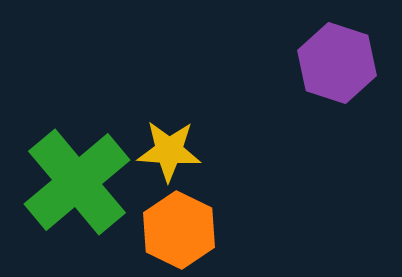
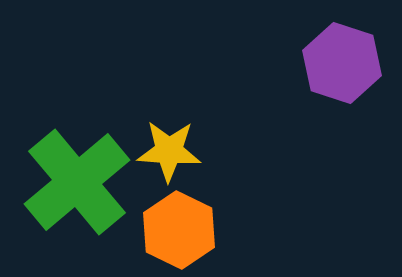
purple hexagon: moved 5 px right
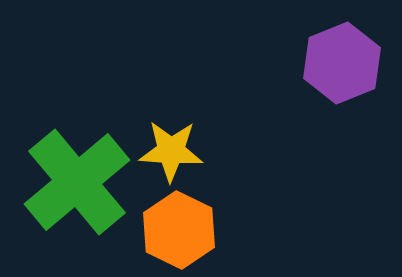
purple hexagon: rotated 20 degrees clockwise
yellow star: moved 2 px right
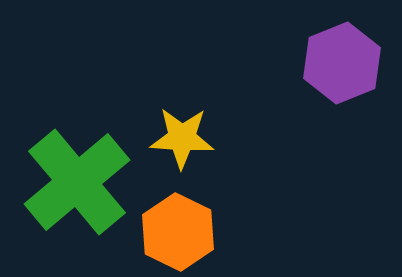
yellow star: moved 11 px right, 13 px up
orange hexagon: moved 1 px left, 2 px down
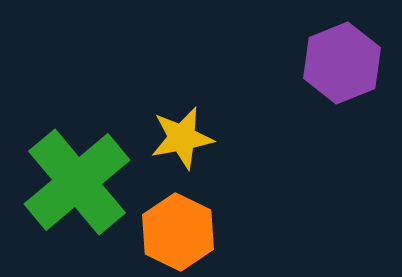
yellow star: rotated 14 degrees counterclockwise
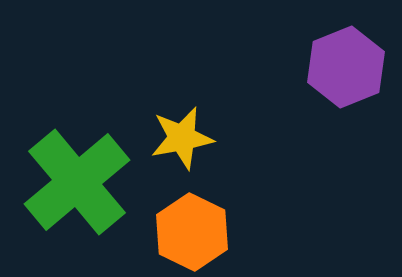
purple hexagon: moved 4 px right, 4 px down
orange hexagon: moved 14 px right
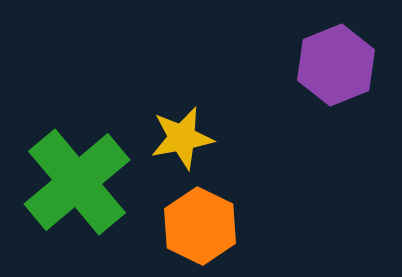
purple hexagon: moved 10 px left, 2 px up
orange hexagon: moved 8 px right, 6 px up
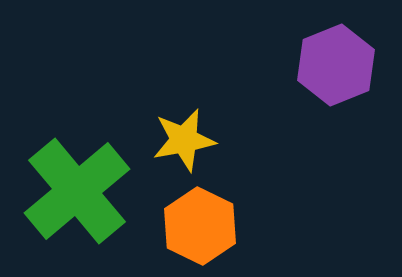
yellow star: moved 2 px right, 2 px down
green cross: moved 9 px down
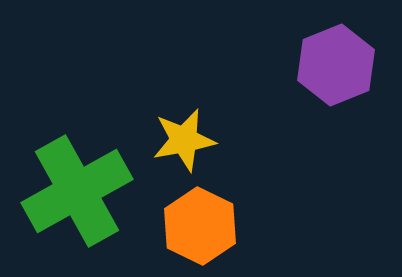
green cross: rotated 11 degrees clockwise
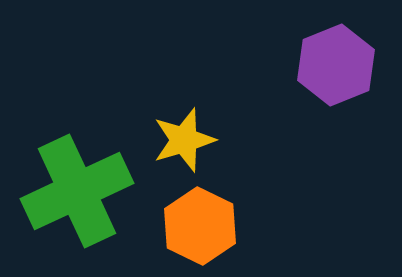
yellow star: rotated 6 degrees counterclockwise
green cross: rotated 4 degrees clockwise
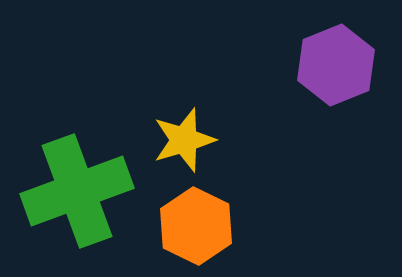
green cross: rotated 5 degrees clockwise
orange hexagon: moved 4 px left
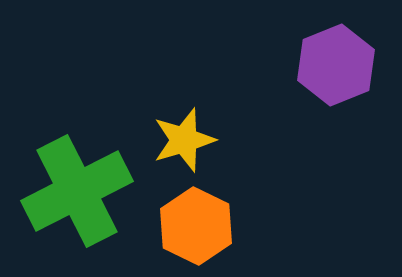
green cross: rotated 7 degrees counterclockwise
